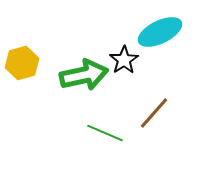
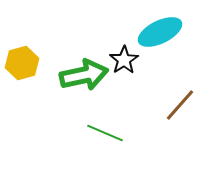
brown line: moved 26 px right, 8 px up
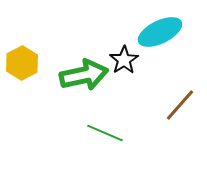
yellow hexagon: rotated 12 degrees counterclockwise
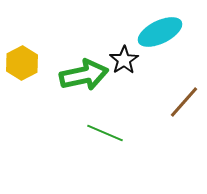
brown line: moved 4 px right, 3 px up
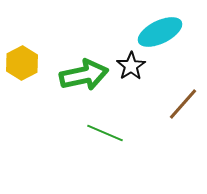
black star: moved 7 px right, 6 px down
brown line: moved 1 px left, 2 px down
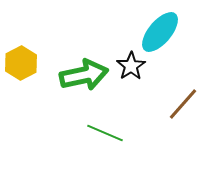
cyan ellipse: rotated 24 degrees counterclockwise
yellow hexagon: moved 1 px left
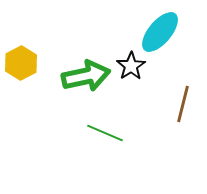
green arrow: moved 2 px right, 1 px down
brown line: rotated 27 degrees counterclockwise
